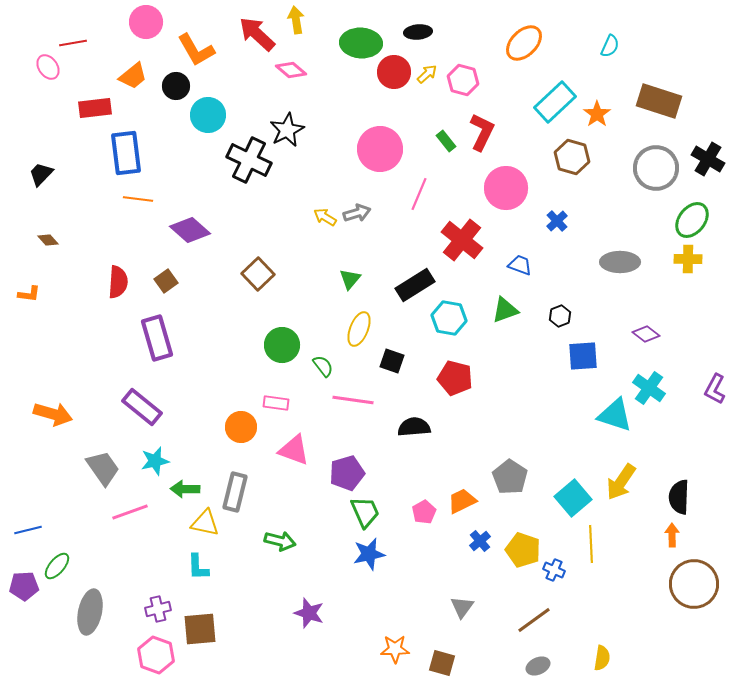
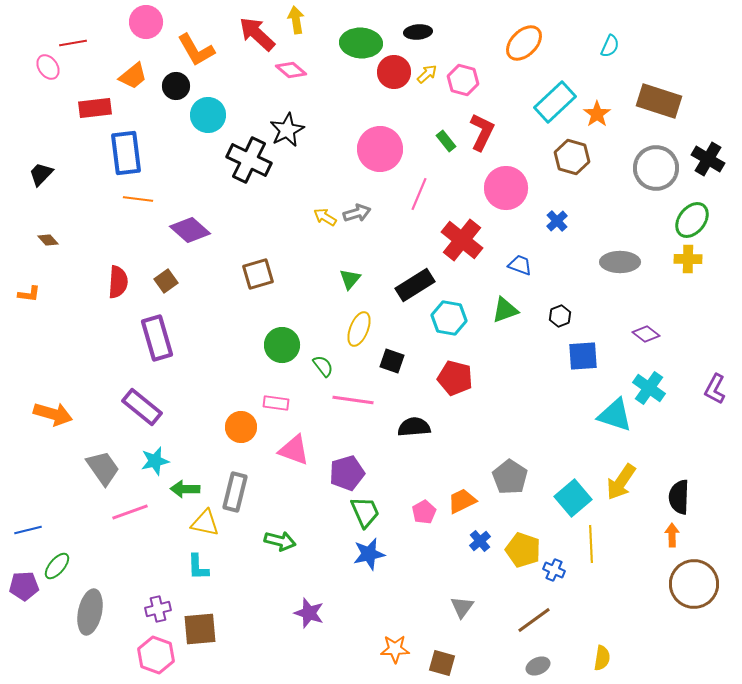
brown square at (258, 274): rotated 28 degrees clockwise
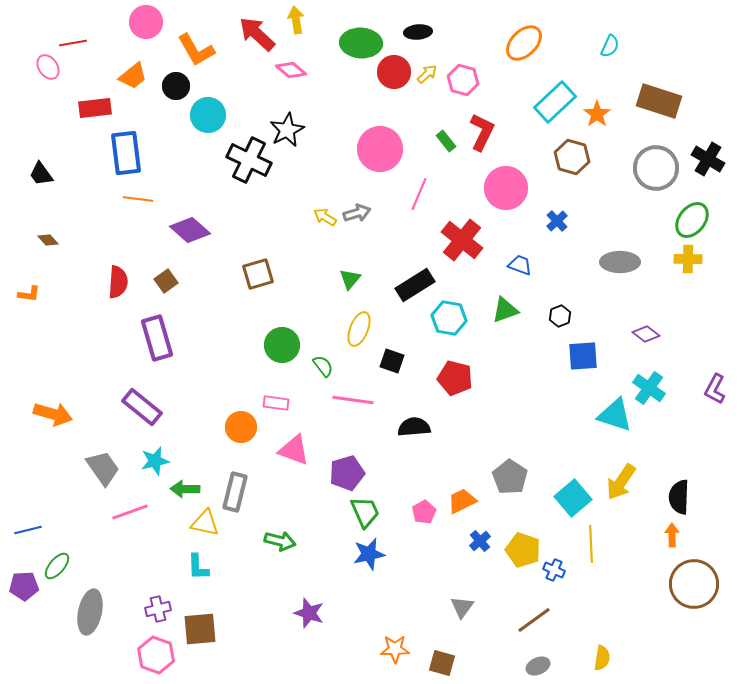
black trapezoid at (41, 174): rotated 80 degrees counterclockwise
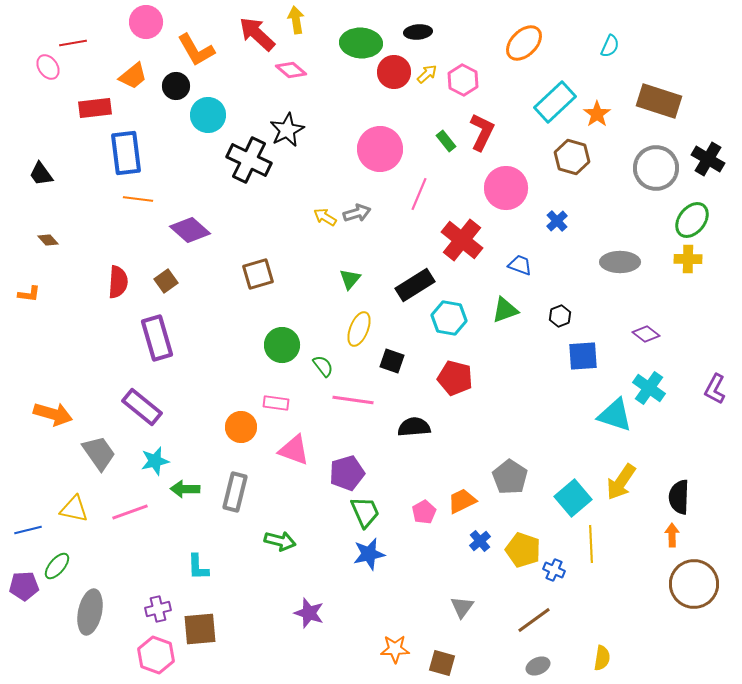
pink hexagon at (463, 80): rotated 12 degrees clockwise
gray trapezoid at (103, 468): moved 4 px left, 15 px up
yellow triangle at (205, 523): moved 131 px left, 14 px up
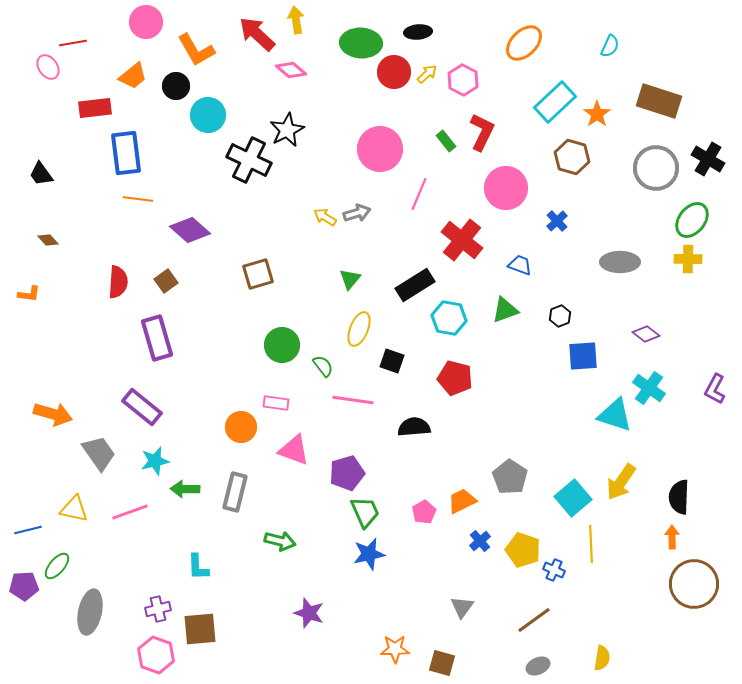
orange arrow at (672, 535): moved 2 px down
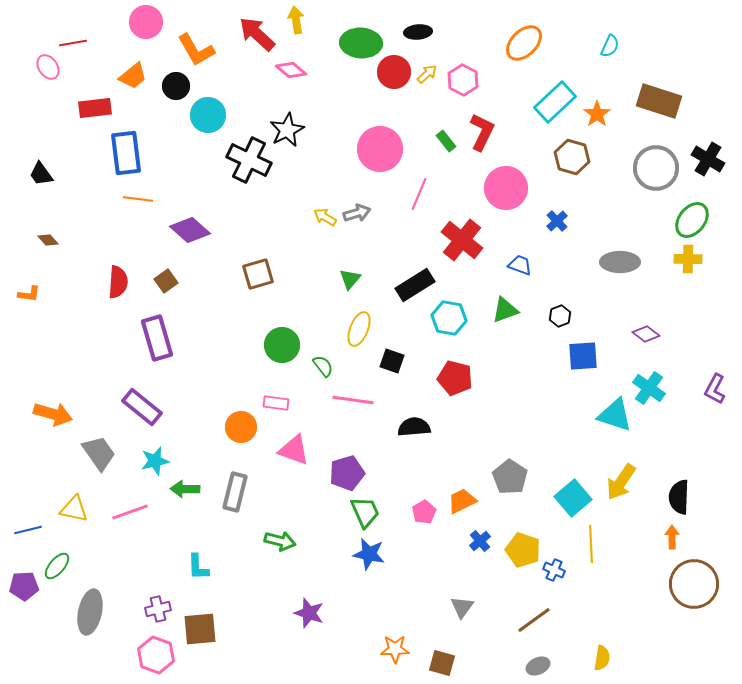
blue star at (369, 554): rotated 24 degrees clockwise
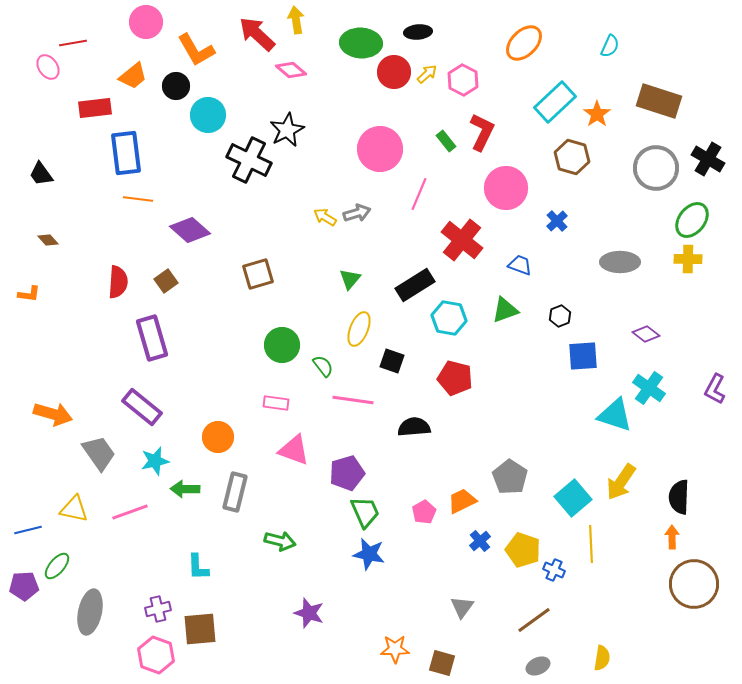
purple rectangle at (157, 338): moved 5 px left
orange circle at (241, 427): moved 23 px left, 10 px down
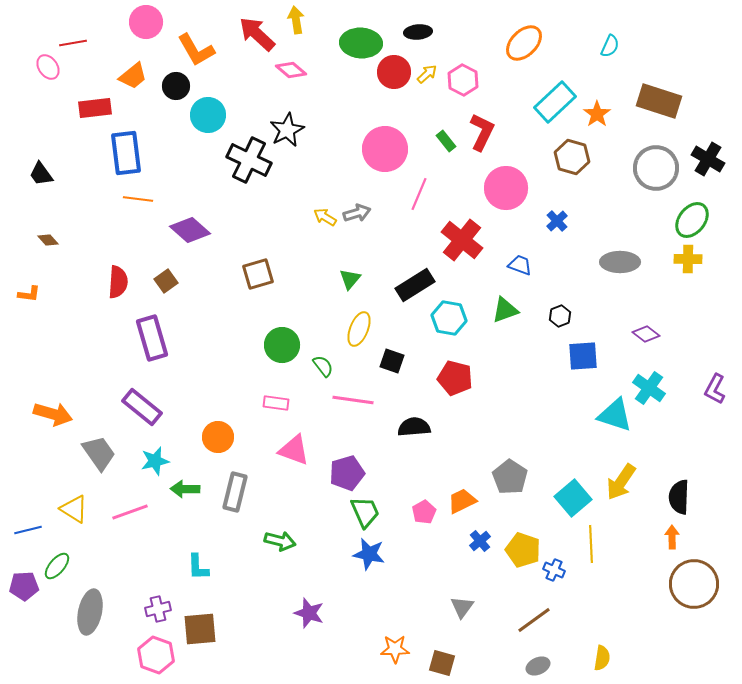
pink circle at (380, 149): moved 5 px right
yellow triangle at (74, 509): rotated 20 degrees clockwise
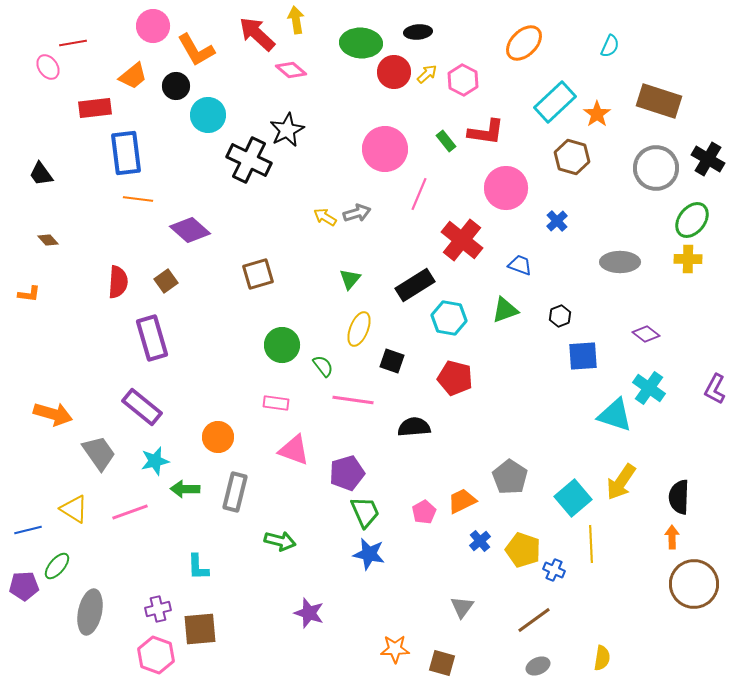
pink circle at (146, 22): moved 7 px right, 4 px down
red L-shape at (482, 132): moved 4 px right; rotated 72 degrees clockwise
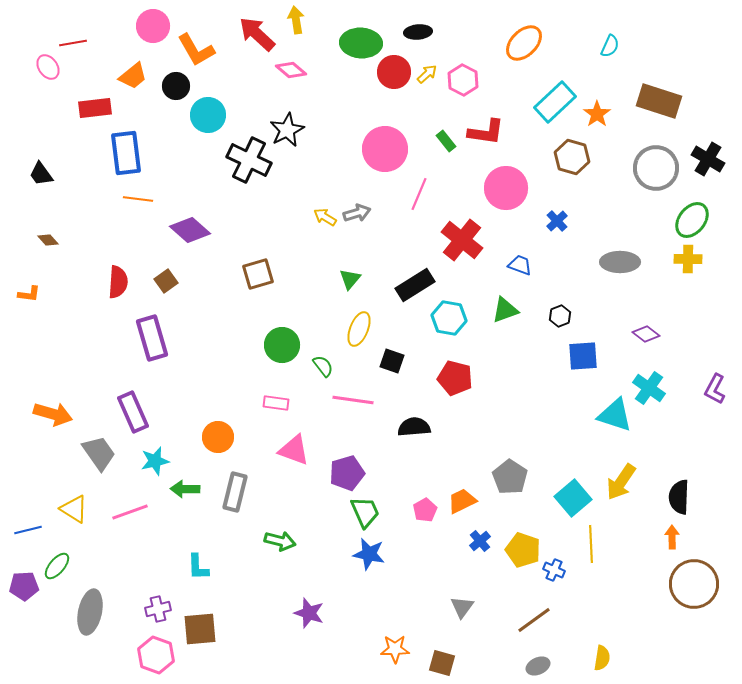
purple rectangle at (142, 407): moved 9 px left, 5 px down; rotated 27 degrees clockwise
pink pentagon at (424, 512): moved 1 px right, 2 px up
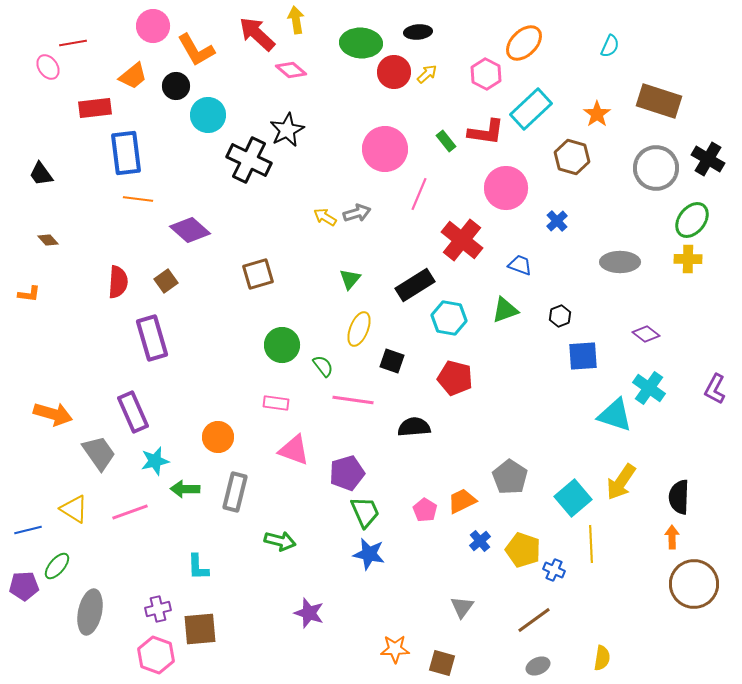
pink hexagon at (463, 80): moved 23 px right, 6 px up
cyan rectangle at (555, 102): moved 24 px left, 7 px down
pink pentagon at (425, 510): rotated 10 degrees counterclockwise
